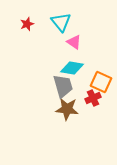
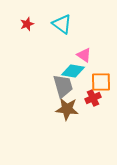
cyan triangle: moved 1 px right, 2 px down; rotated 15 degrees counterclockwise
pink triangle: moved 10 px right, 13 px down
cyan diamond: moved 1 px right, 3 px down
orange square: rotated 25 degrees counterclockwise
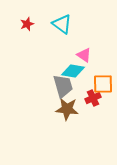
orange square: moved 2 px right, 2 px down
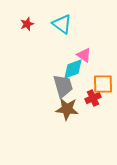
cyan diamond: moved 2 px up; rotated 30 degrees counterclockwise
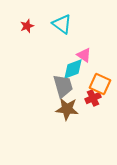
red star: moved 2 px down
orange square: moved 3 px left; rotated 25 degrees clockwise
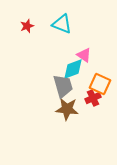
cyan triangle: rotated 15 degrees counterclockwise
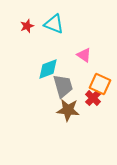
cyan triangle: moved 8 px left
cyan diamond: moved 25 px left
red cross: rotated 21 degrees counterclockwise
brown star: moved 1 px right, 1 px down
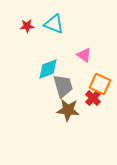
red star: rotated 16 degrees clockwise
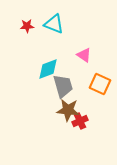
red cross: moved 13 px left, 23 px down; rotated 21 degrees clockwise
